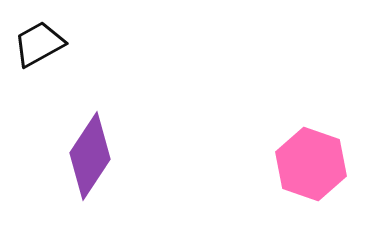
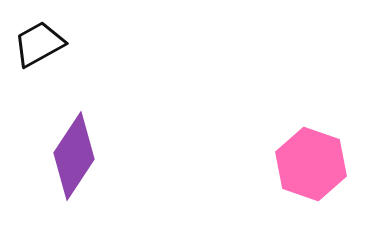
purple diamond: moved 16 px left
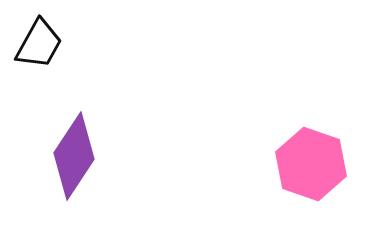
black trapezoid: rotated 148 degrees clockwise
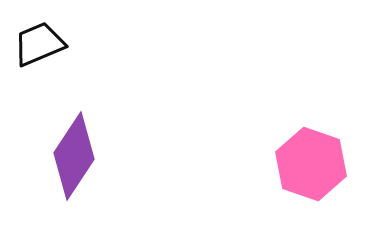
black trapezoid: rotated 142 degrees counterclockwise
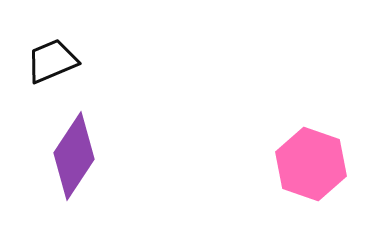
black trapezoid: moved 13 px right, 17 px down
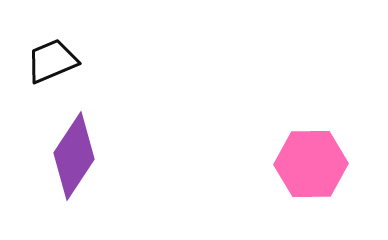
pink hexagon: rotated 20 degrees counterclockwise
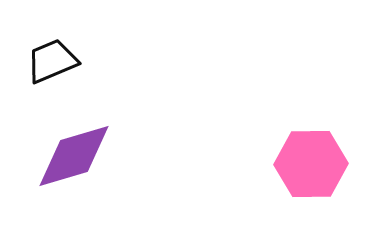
purple diamond: rotated 40 degrees clockwise
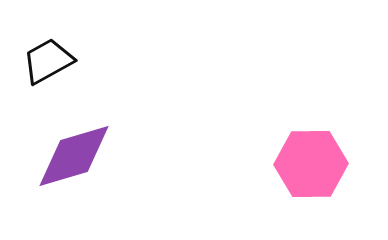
black trapezoid: moved 4 px left; rotated 6 degrees counterclockwise
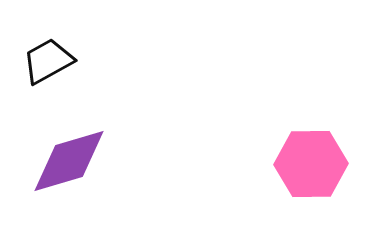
purple diamond: moved 5 px left, 5 px down
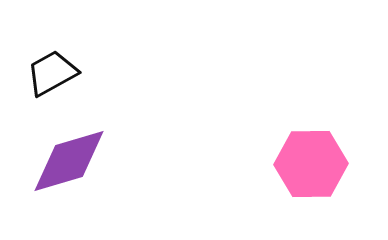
black trapezoid: moved 4 px right, 12 px down
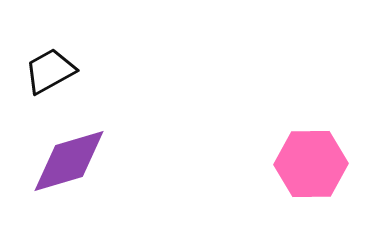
black trapezoid: moved 2 px left, 2 px up
